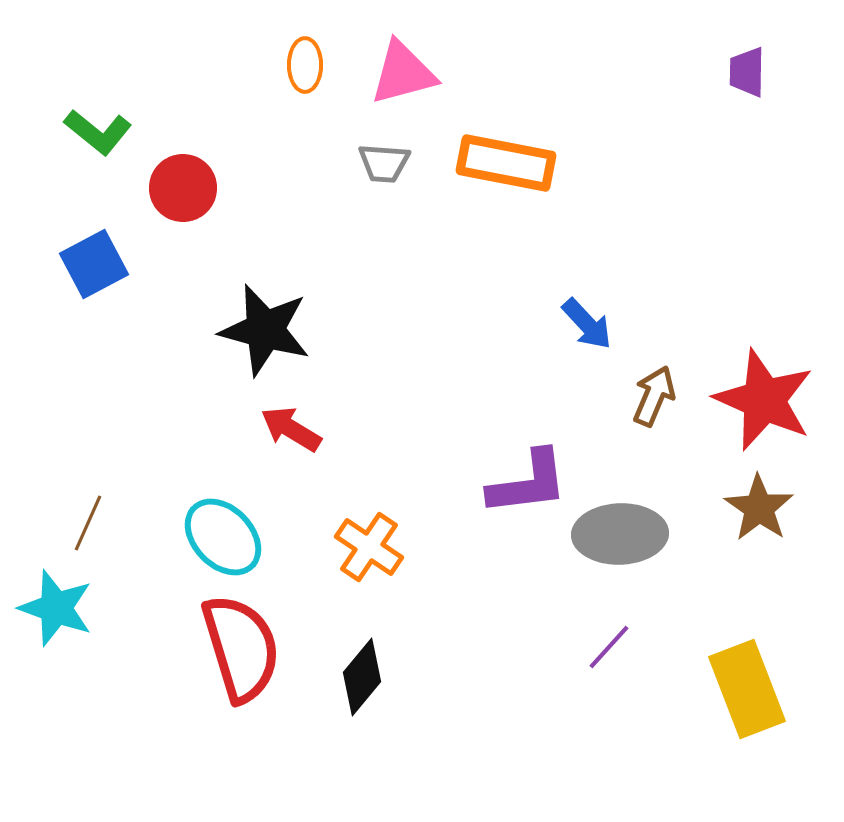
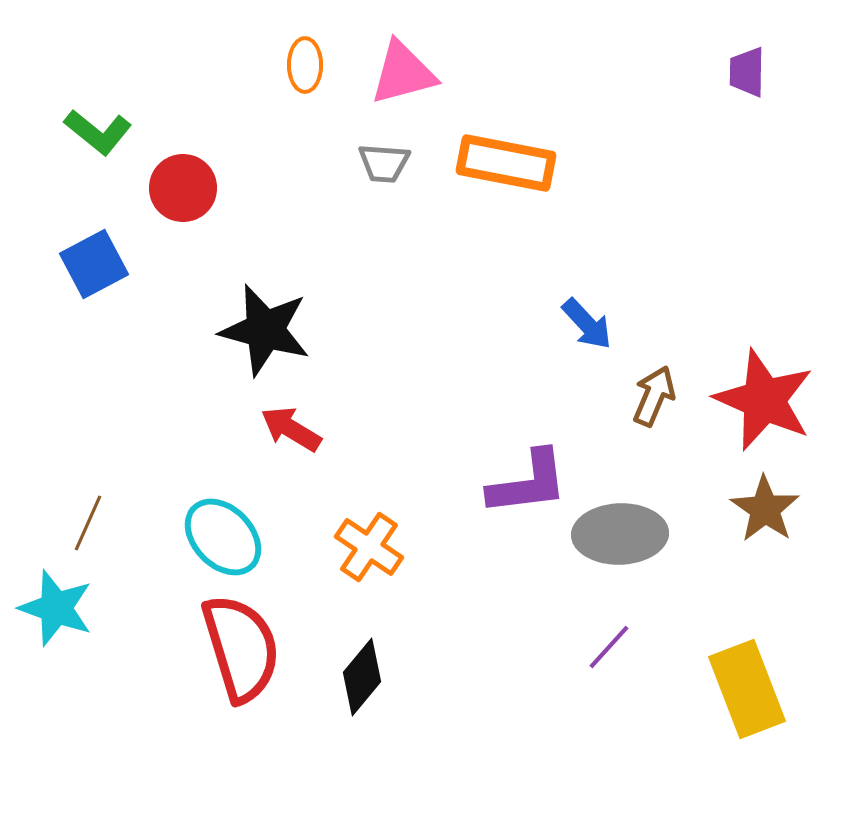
brown star: moved 6 px right, 1 px down
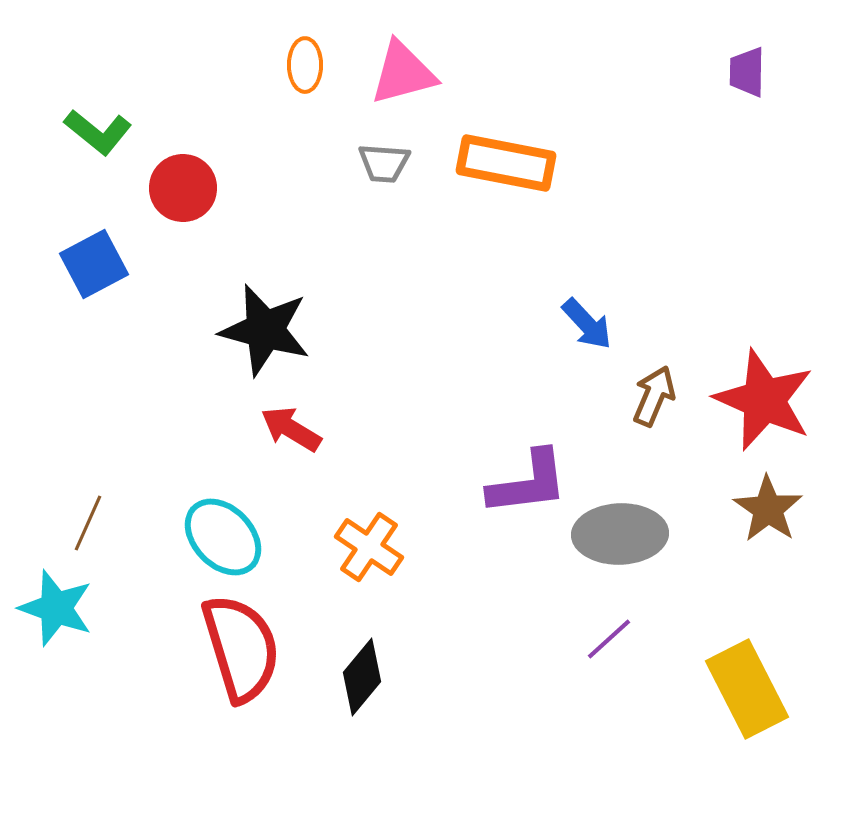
brown star: moved 3 px right
purple line: moved 8 px up; rotated 6 degrees clockwise
yellow rectangle: rotated 6 degrees counterclockwise
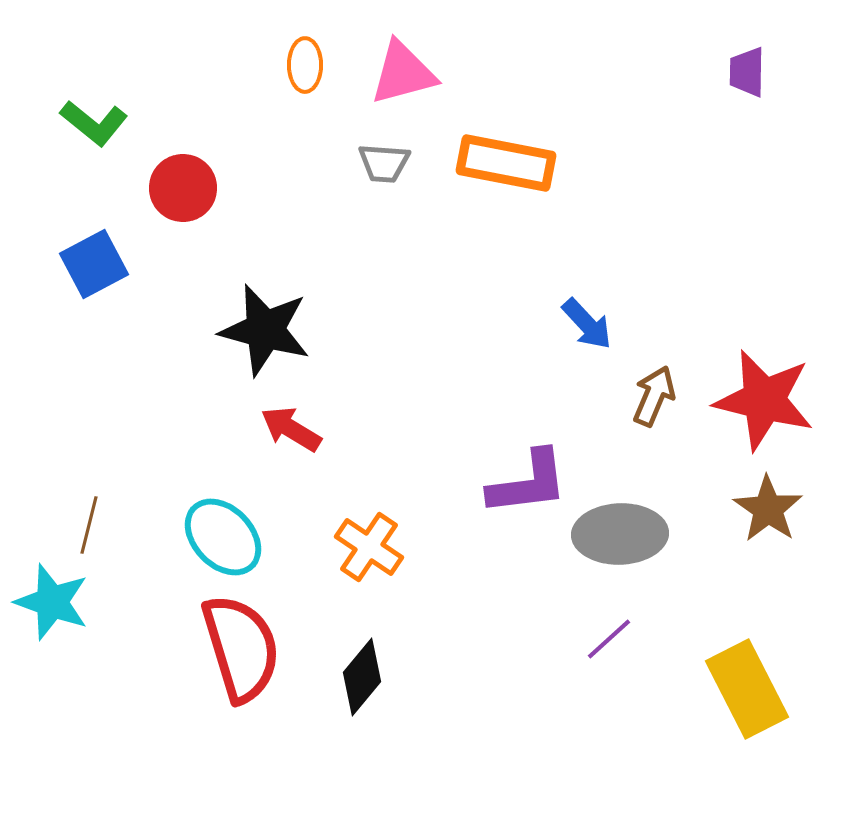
green L-shape: moved 4 px left, 9 px up
red star: rotated 10 degrees counterclockwise
brown line: moved 1 px right, 2 px down; rotated 10 degrees counterclockwise
cyan star: moved 4 px left, 6 px up
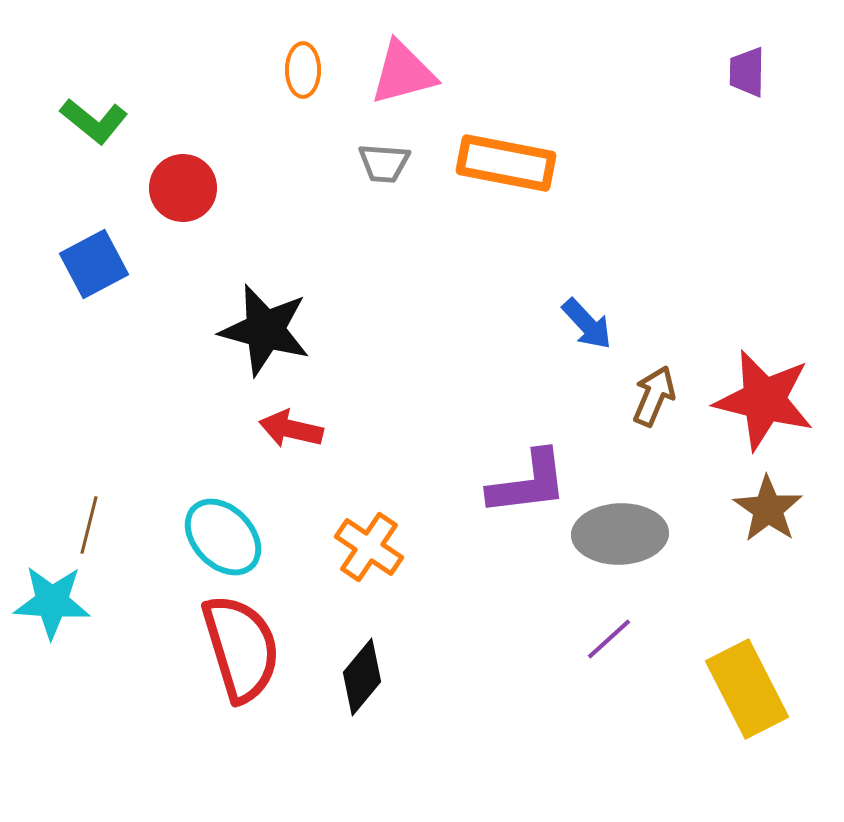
orange ellipse: moved 2 px left, 5 px down
green L-shape: moved 2 px up
red arrow: rotated 18 degrees counterclockwise
cyan star: rotated 16 degrees counterclockwise
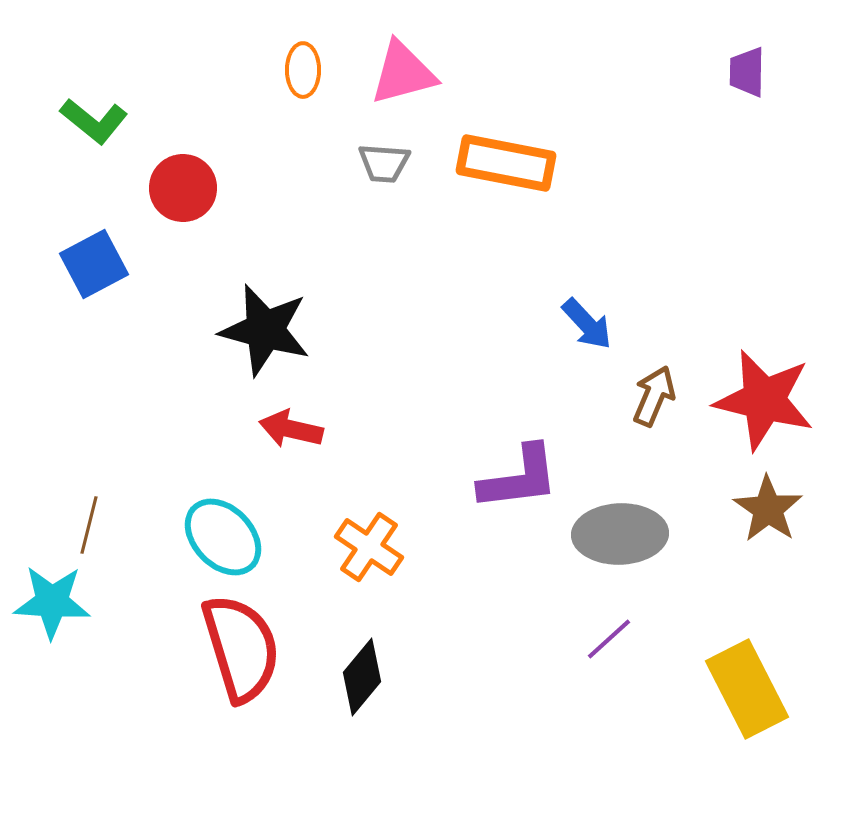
purple L-shape: moved 9 px left, 5 px up
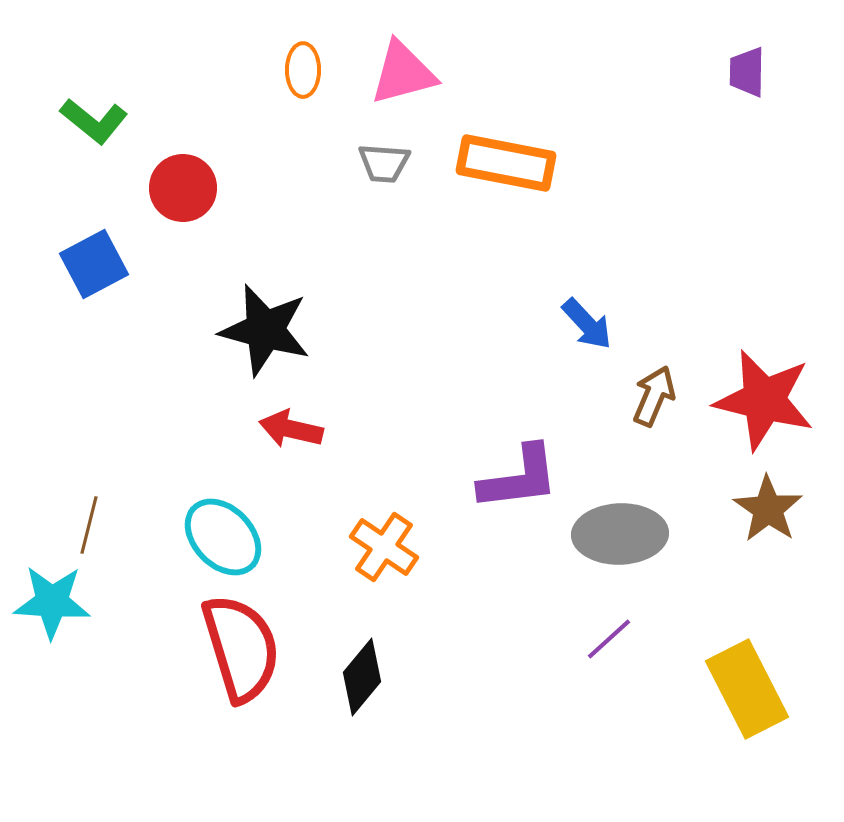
orange cross: moved 15 px right
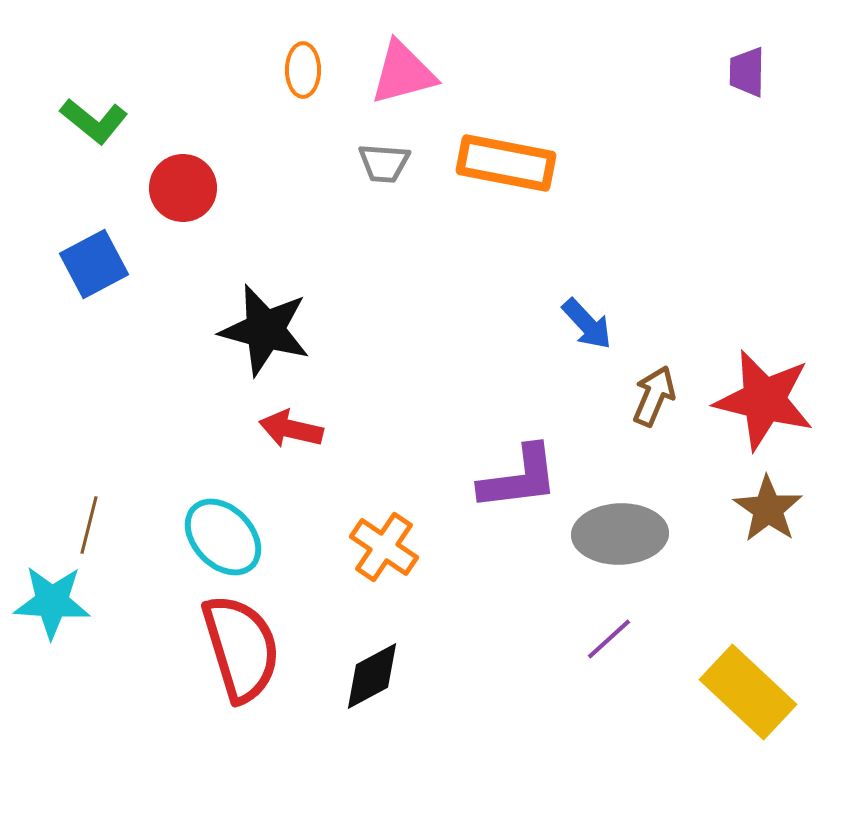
black diamond: moved 10 px right, 1 px up; rotated 22 degrees clockwise
yellow rectangle: moved 1 px right, 3 px down; rotated 20 degrees counterclockwise
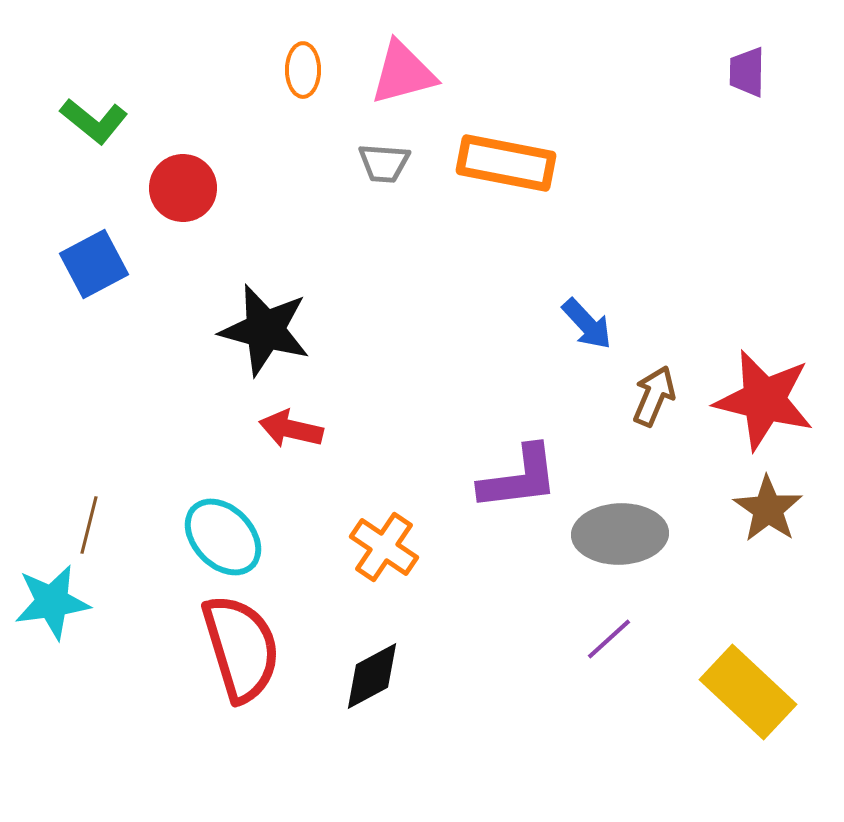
cyan star: rotated 12 degrees counterclockwise
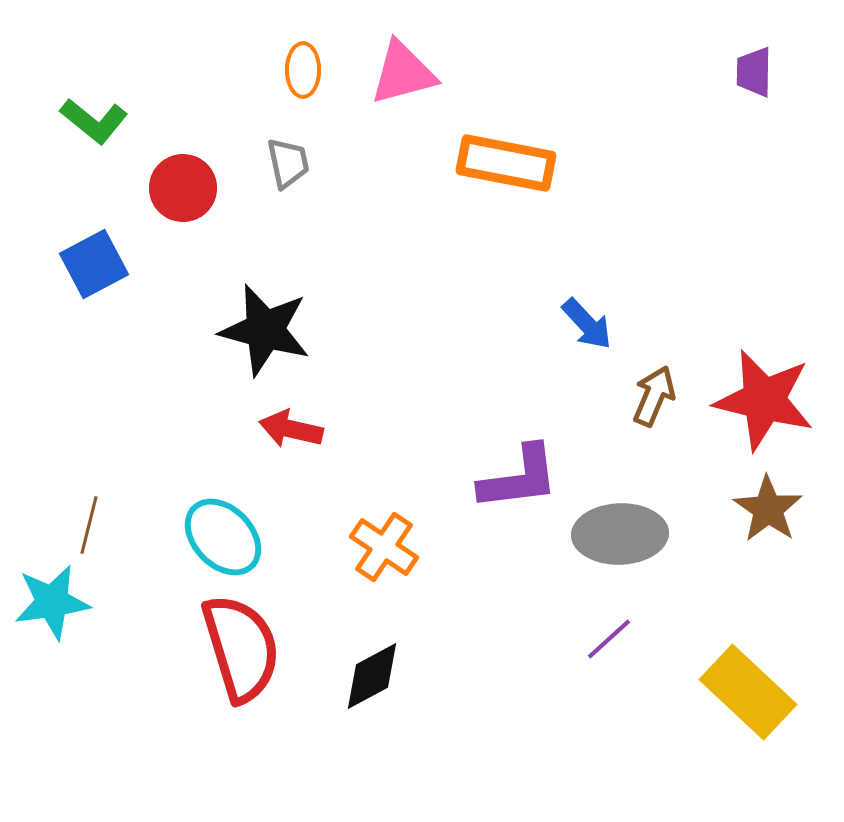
purple trapezoid: moved 7 px right
gray trapezoid: moved 96 px left; rotated 106 degrees counterclockwise
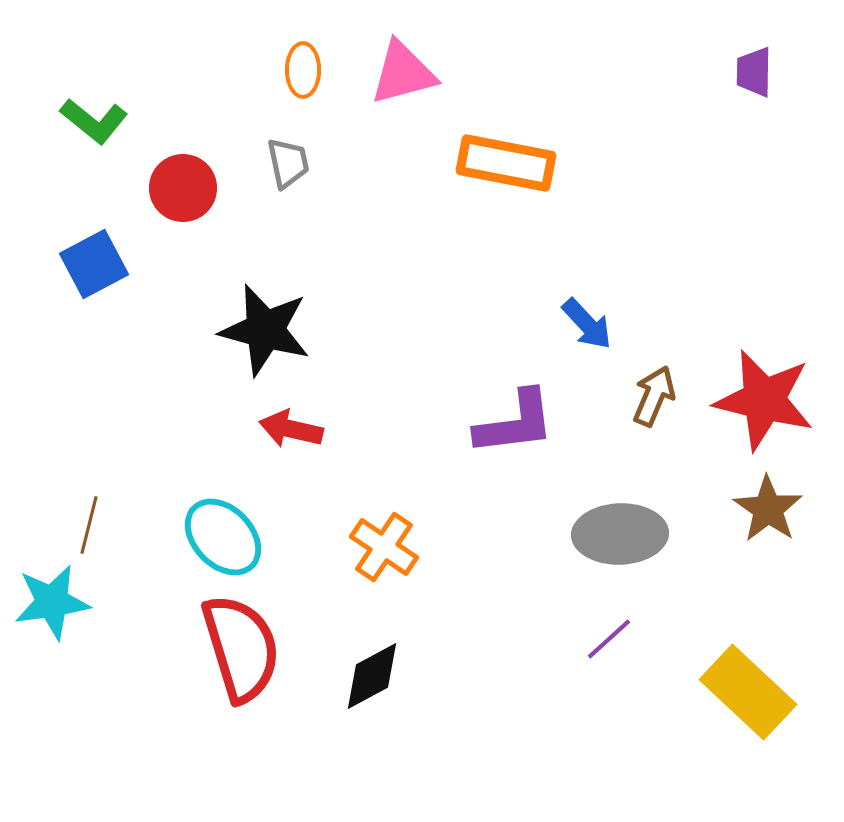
purple L-shape: moved 4 px left, 55 px up
